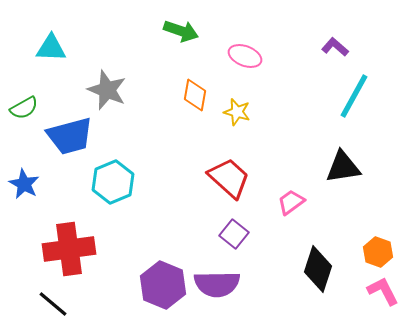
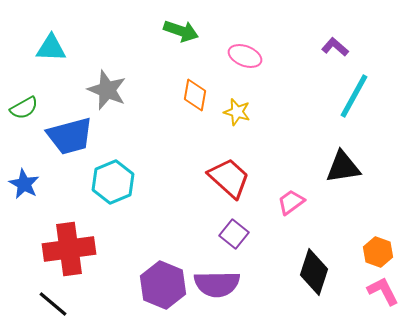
black diamond: moved 4 px left, 3 px down
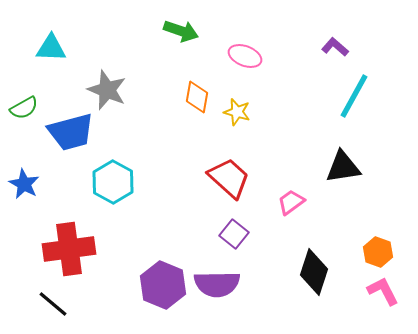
orange diamond: moved 2 px right, 2 px down
blue trapezoid: moved 1 px right, 4 px up
cyan hexagon: rotated 9 degrees counterclockwise
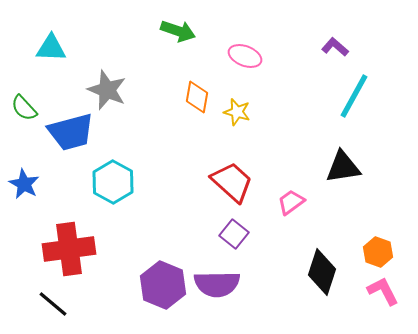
green arrow: moved 3 px left
green semicircle: rotated 76 degrees clockwise
red trapezoid: moved 3 px right, 4 px down
black diamond: moved 8 px right
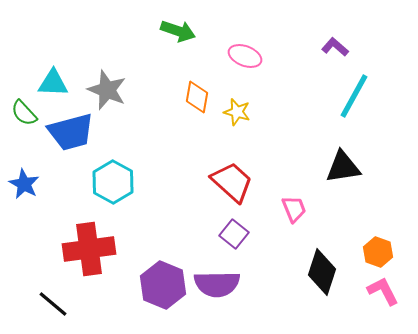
cyan triangle: moved 2 px right, 35 px down
green semicircle: moved 5 px down
pink trapezoid: moved 3 px right, 7 px down; rotated 104 degrees clockwise
red cross: moved 20 px right
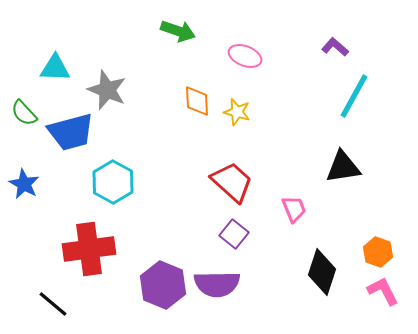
cyan triangle: moved 2 px right, 15 px up
orange diamond: moved 4 px down; rotated 12 degrees counterclockwise
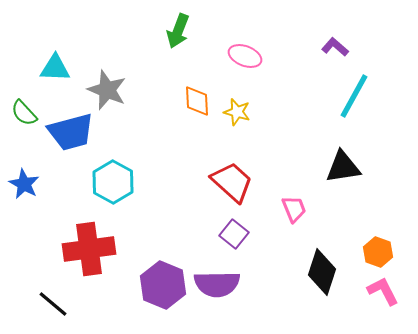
green arrow: rotated 92 degrees clockwise
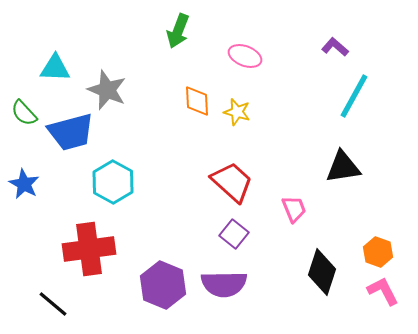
purple semicircle: moved 7 px right
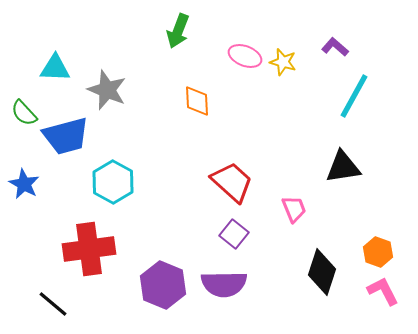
yellow star: moved 46 px right, 50 px up
blue trapezoid: moved 5 px left, 4 px down
